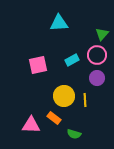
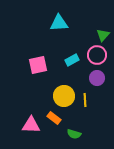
green triangle: moved 1 px right, 1 px down
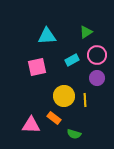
cyan triangle: moved 12 px left, 13 px down
green triangle: moved 17 px left, 3 px up; rotated 16 degrees clockwise
pink square: moved 1 px left, 2 px down
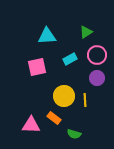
cyan rectangle: moved 2 px left, 1 px up
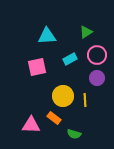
yellow circle: moved 1 px left
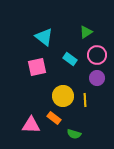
cyan triangle: moved 3 px left, 1 px down; rotated 42 degrees clockwise
cyan rectangle: rotated 64 degrees clockwise
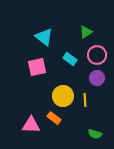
green semicircle: moved 21 px right
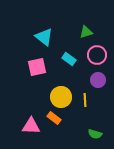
green triangle: rotated 16 degrees clockwise
cyan rectangle: moved 1 px left
purple circle: moved 1 px right, 2 px down
yellow circle: moved 2 px left, 1 px down
pink triangle: moved 1 px down
